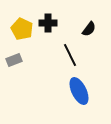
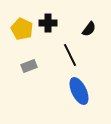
gray rectangle: moved 15 px right, 6 px down
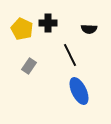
black semicircle: rotated 56 degrees clockwise
gray rectangle: rotated 35 degrees counterclockwise
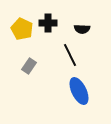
black semicircle: moved 7 px left
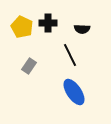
yellow pentagon: moved 2 px up
blue ellipse: moved 5 px left, 1 px down; rotated 8 degrees counterclockwise
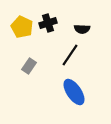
black cross: rotated 18 degrees counterclockwise
black line: rotated 60 degrees clockwise
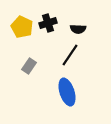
black semicircle: moved 4 px left
blue ellipse: moved 7 px left; rotated 16 degrees clockwise
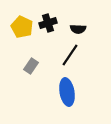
gray rectangle: moved 2 px right
blue ellipse: rotated 8 degrees clockwise
